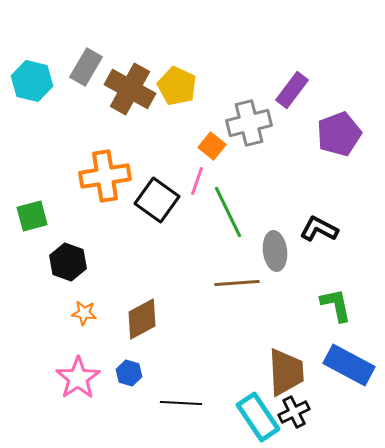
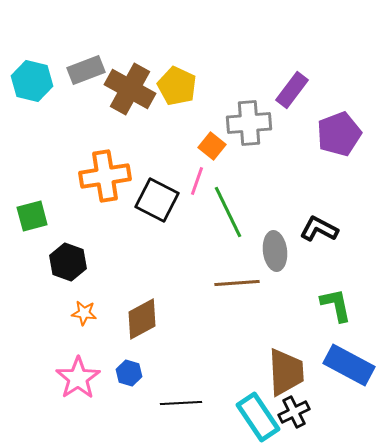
gray rectangle: moved 3 px down; rotated 39 degrees clockwise
gray cross: rotated 9 degrees clockwise
black square: rotated 9 degrees counterclockwise
black line: rotated 6 degrees counterclockwise
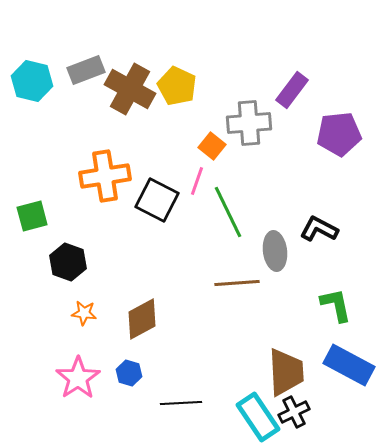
purple pentagon: rotated 15 degrees clockwise
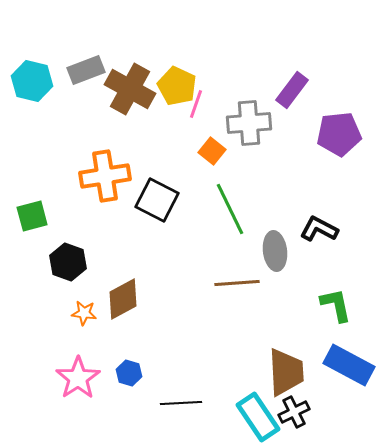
orange square: moved 5 px down
pink line: moved 1 px left, 77 px up
green line: moved 2 px right, 3 px up
brown diamond: moved 19 px left, 20 px up
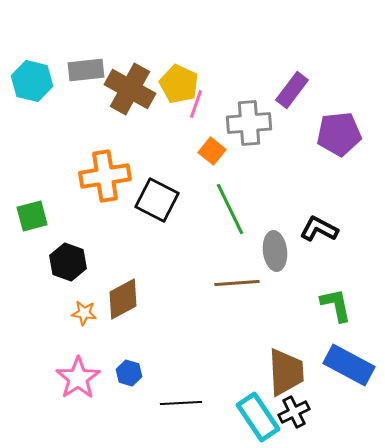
gray rectangle: rotated 15 degrees clockwise
yellow pentagon: moved 2 px right, 2 px up
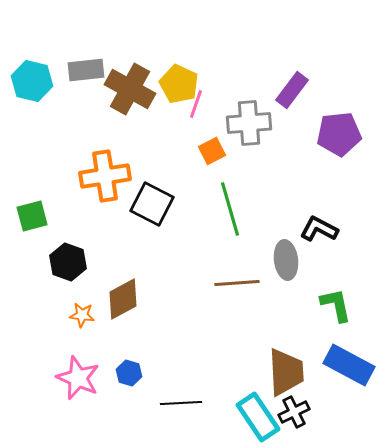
orange square: rotated 24 degrees clockwise
black square: moved 5 px left, 4 px down
green line: rotated 10 degrees clockwise
gray ellipse: moved 11 px right, 9 px down
orange star: moved 2 px left, 2 px down
pink star: rotated 15 degrees counterclockwise
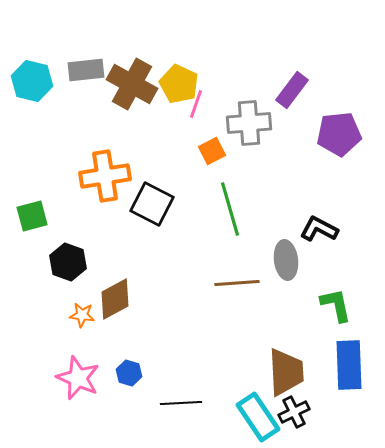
brown cross: moved 2 px right, 5 px up
brown diamond: moved 8 px left
blue rectangle: rotated 60 degrees clockwise
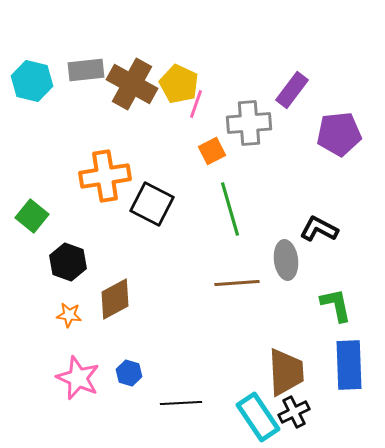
green square: rotated 36 degrees counterclockwise
orange star: moved 13 px left
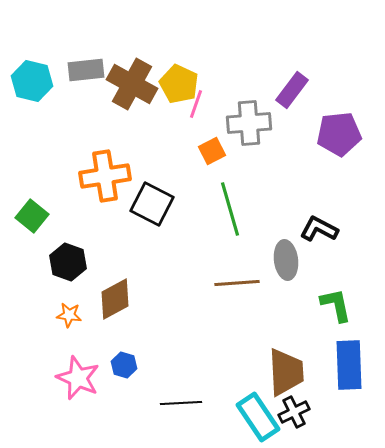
blue hexagon: moved 5 px left, 8 px up
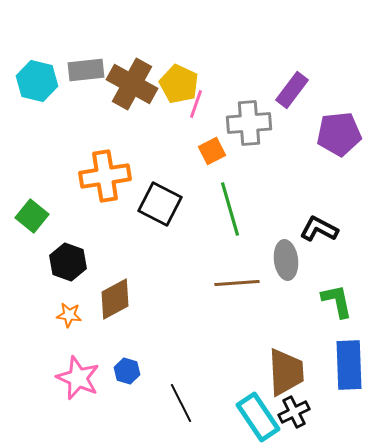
cyan hexagon: moved 5 px right
black square: moved 8 px right
green L-shape: moved 1 px right, 4 px up
blue hexagon: moved 3 px right, 6 px down
black line: rotated 66 degrees clockwise
